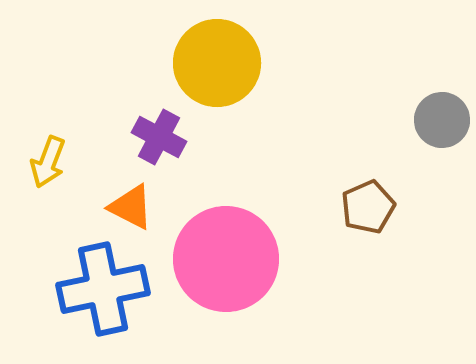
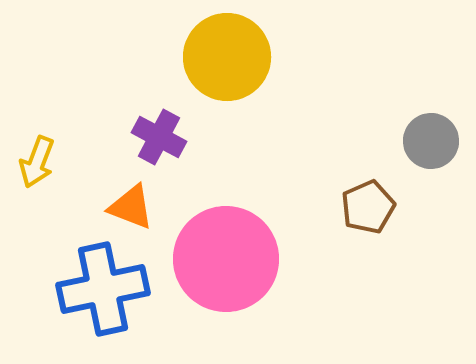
yellow circle: moved 10 px right, 6 px up
gray circle: moved 11 px left, 21 px down
yellow arrow: moved 11 px left
orange triangle: rotated 6 degrees counterclockwise
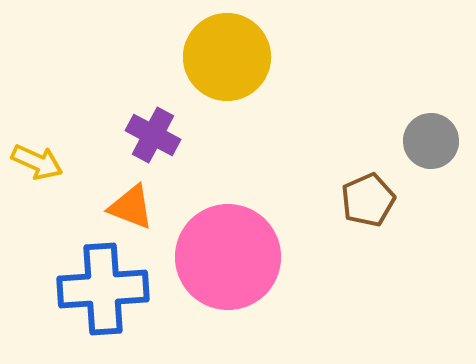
purple cross: moved 6 px left, 2 px up
yellow arrow: rotated 87 degrees counterclockwise
brown pentagon: moved 7 px up
pink circle: moved 2 px right, 2 px up
blue cross: rotated 8 degrees clockwise
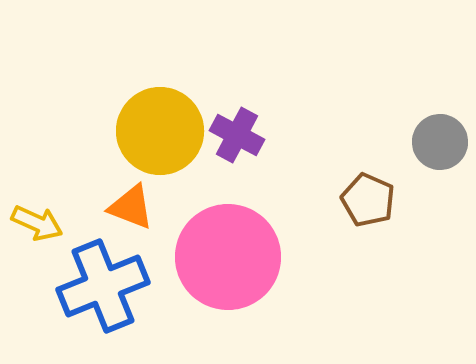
yellow circle: moved 67 px left, 74 px down
purple cross: moved 84 px right
gray circle: moved 9 px right, 1 px down
yellow arrow: moved 61 px down
brown pentagon: rotated 24 degrees counterclockwise
blue cross: moved 3 px up; rotated 18 degrees counterclockwise
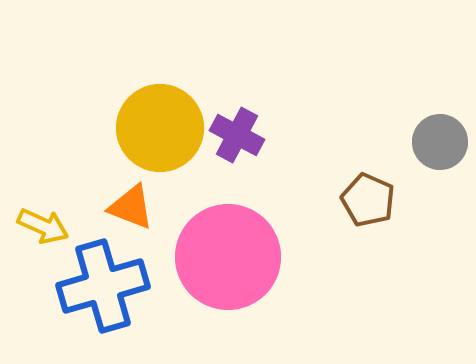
yellow circle: moved 3 px up
yellow arrow: moved 6 px right, 3 px down
blue cross: rotated 6 degrees clockwise
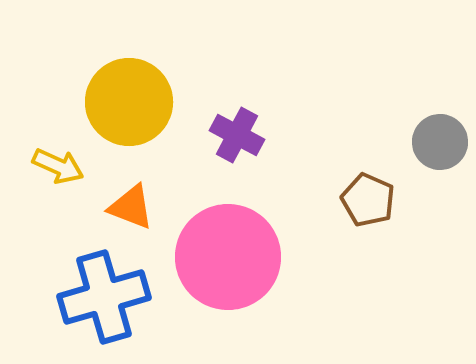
yellow circle: moved 31 px left, 26 px up
yellow arrow: moved 15 px right, 60 px up
blue cross: moved 1 px right, 11 px down
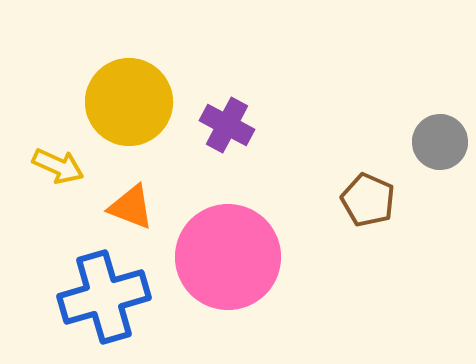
purple cross: moved 10 px left, 10 px up
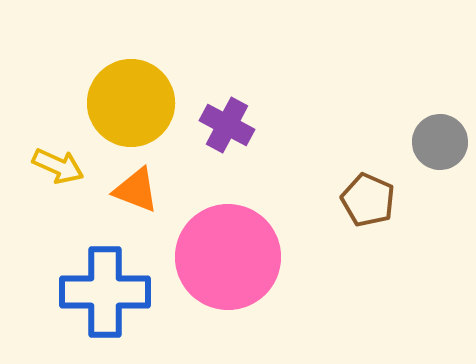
yellow circle: moved 2 px right, 1 px down
orange triangle: moved 5 px right, 17 px up
blue cross: moved 1 px right, 5 px up; rotated 16 degrees clockwise
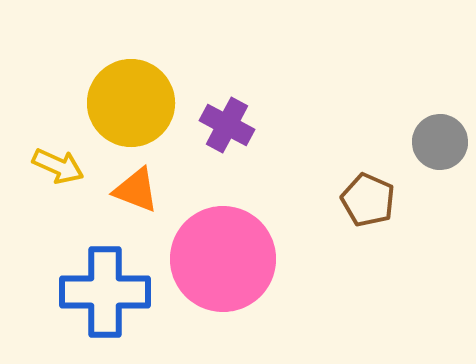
pink circle: moved 5 px left, 2 px down
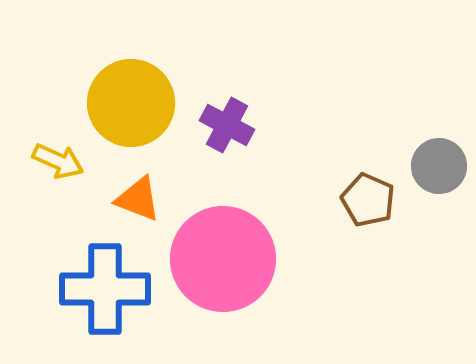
gray circle: moved 1 px left, 24 px down
yellow arrow: moved 5 px up
orange triangle: moved 2 px right, 9 px down
blue cross: moved 3 px up
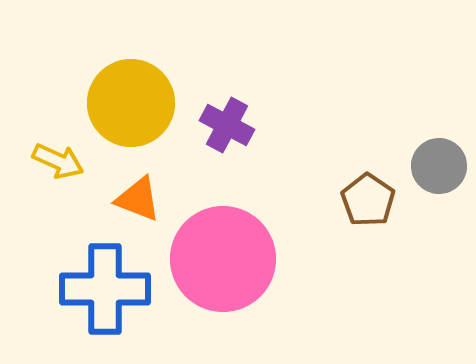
brown pentagon: rotated 10 degrees clockwise
